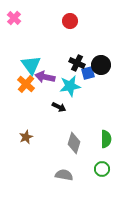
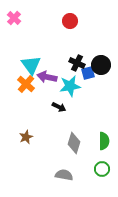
purple arrow: moved 2 px right
green semicircle: moved 2 px left, 2 px down
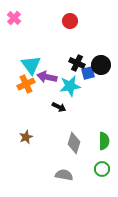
orange cross: rotated 24 degrees clockwise
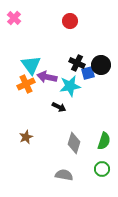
green semicircle: rotated 18 degrees clockwise
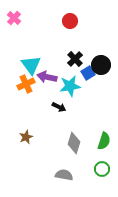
black cross: moved 2 px left, 4 px up; rotated 21 degrees clockwise
blue square: rotated 16 degrees counterclockwise
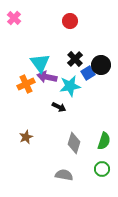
cyan triangle: moved 9 px right, 2 px up
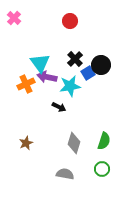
brown star: moved 6 px down
gray semicircle: moved 1 px right, 1 px up
